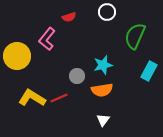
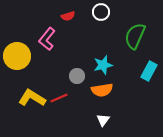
white circle: moved 6 px left
red semicircle: moved 1 px left, 1 px up
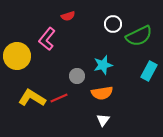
white circle: moved 12 px right, 12 px down
green semicircle: moved 4 px right; rotated 140 degrees counterclockwise
orange semicircle: moved 3 px down
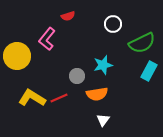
green semicircle: moved 3 px right, 7 px down
orange semicircle: moved 5 px left, 1 px down
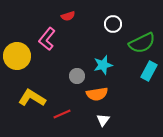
red line: moved 3 px right, 16 px down
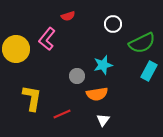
yellow circle: moved 1 px left, 7 px up
yellow L-shape: rotated 68 degrees clockwise
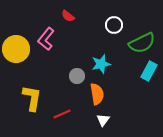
red semicircle: rotated 56 degrees clockwise
white circle: moved 1 px right, 1 px down
pink L-shape: moved 1 px left
cyan star: moved 2 px left, 1 px up
orange semicircle: rotated 90 degrees counterclockwise
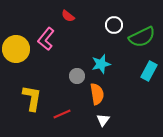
green semicircle: moved 6 px up
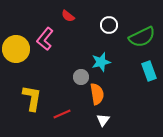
white circle: moved 5 px left
pink L-shape: moved 1 px left
cyan star: moved 2 px up
cyan rectangle: rotated 48 degrees counterclockwise
gray circle: moved 4 px right, 1 px down
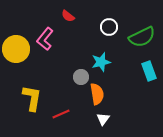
white circle: moved 2 px down
red line: moved 1 px left
white triangle: moved 1 px up
